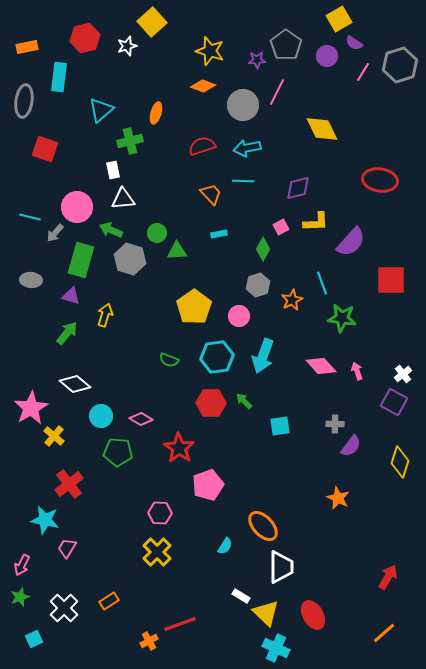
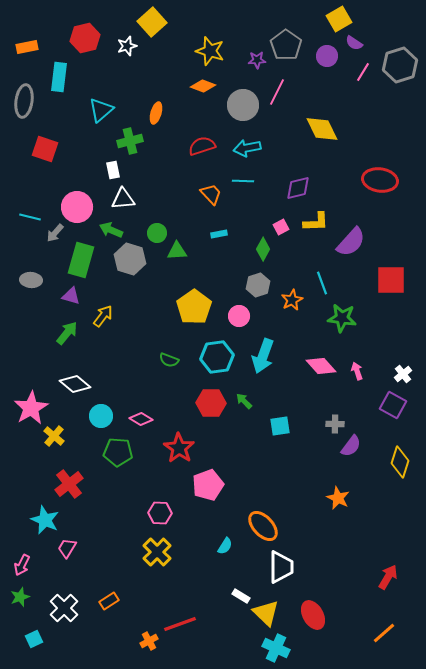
yellow arrow at (105, 315): moved 2 px left, 1 px down; rotated 20 degrees clockwise
purple square at (394, 402): moved 1 px left, 3 px down
cyan star at (45, 520): rotated 12 degrees clockwise
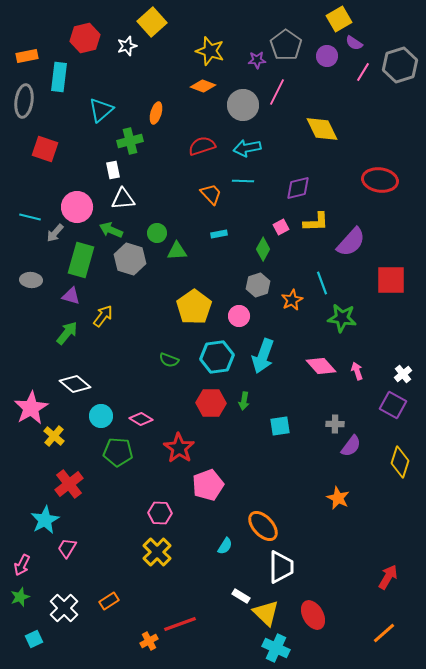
orange rectangle at (27, 47): moved 9 px down
green arrow at (244, 401): rotated 126 degrees counterclockwise
cyan star at (45, 520): rotated 20 degrees clockwise
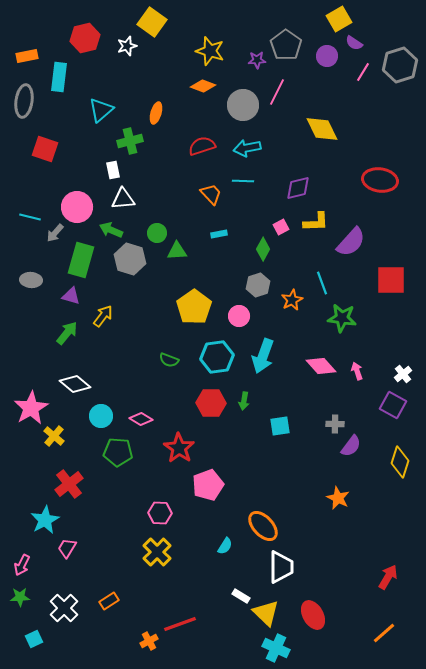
yellow square at (152, 22): rotated 12 degrees counterclockwise
green star at (20, 597): rotated 18 degrees clockwise
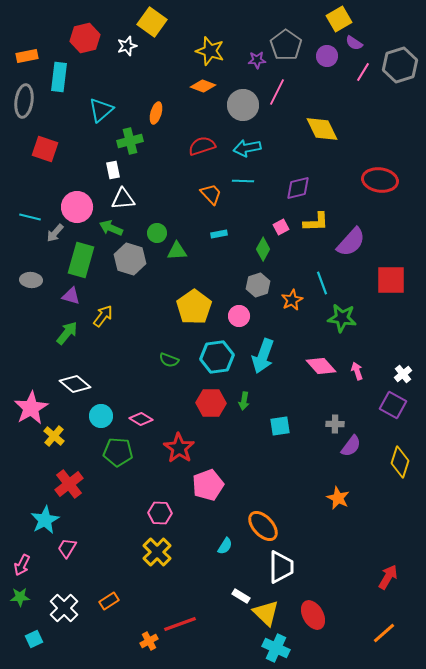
green arrow at (111, 230): moved 2 px up
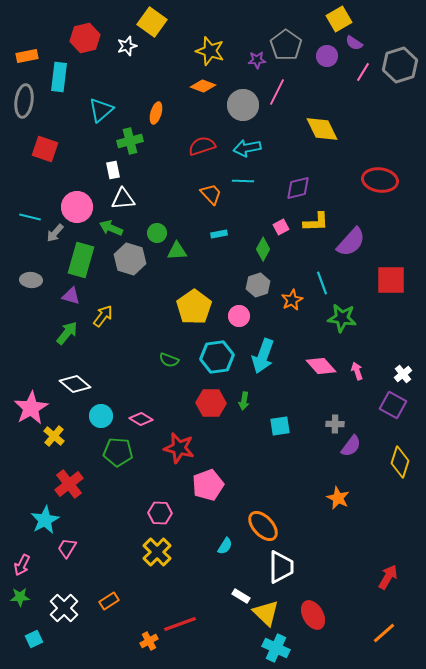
red star at (179, 448): rotated 20 degrees counterclockwise
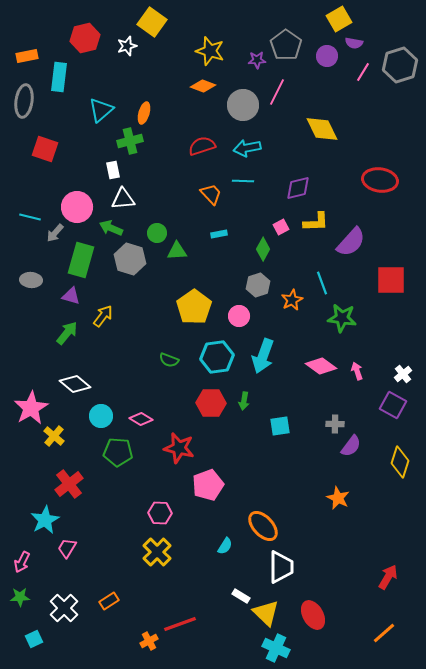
purple semicircle at (354, 43): rotated 24 degrees counterclockwise
orange ellipse at (156, 113): moved 12 px left
pink diamond at (321, 366): rotated 12 degrees counterclockwise
pink arrow at (22, 565): moved 3 px up
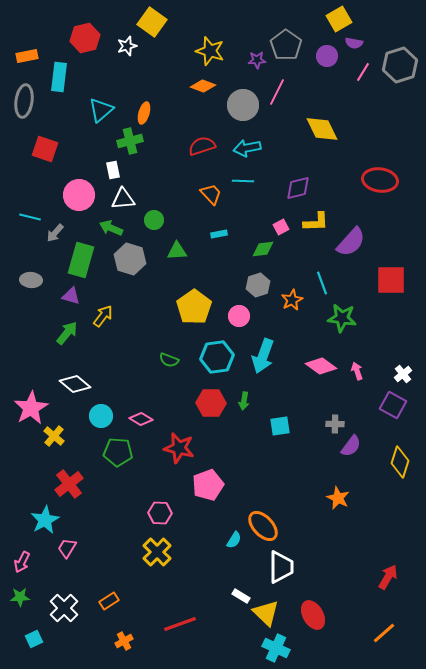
pink circle at (77, 207): moved 2 px right, 12 px up
green circle at (157, 233): moved 3 px left, 13 px up
green diamond at (263, 249): rotated 55 degrees clockwise
cyan semicircle at (225, 546): moved 9 px right, 6 px up
orange cross at (149, 641): moved 25 px left
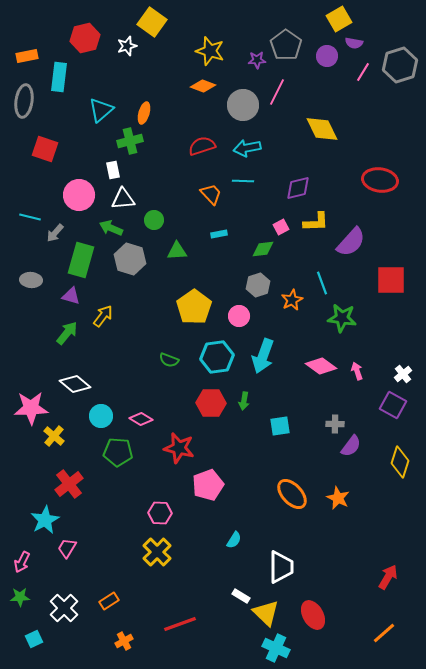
pink star at (31, 408): rotated 28 degrees clockwise
orange ellipse at (263, 526): moved 29 px right, 32 px up
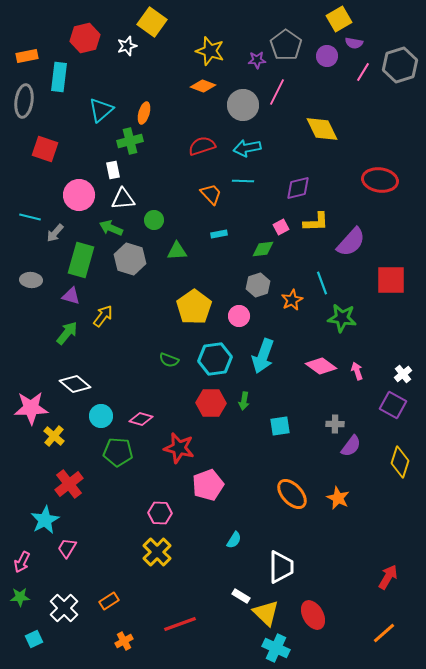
cyan hexagon at (217, 357): moved 2 px left, 2 px down
pink diamond at (141, 419): rotated 15 degrees counterclockwise
